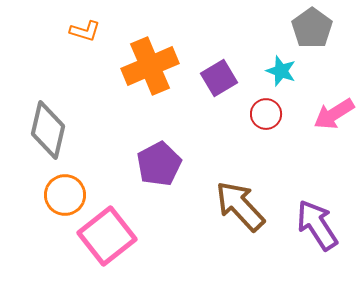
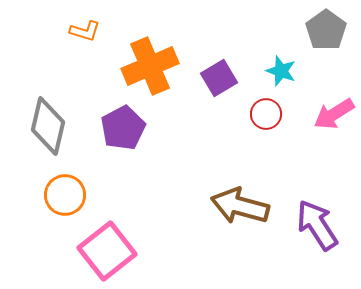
gray pentagon: moved 14 px right, 2 px down
gray diamond: moved 4 px up
purple pentagon: moved 36 px left, 36 px up
brown arrow: rotated 32 degrees counterclockwise
pink square: moved 15 px down
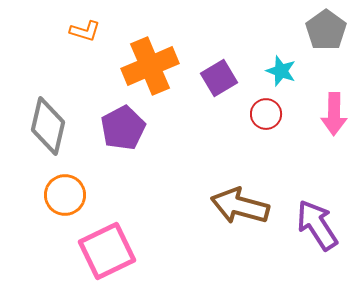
pink arrow: rotated 57 degrees counterclockwise
pink square: rotated 12 degrees clockwise
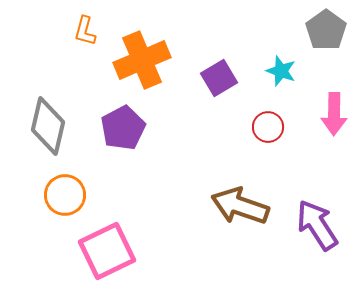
orange L-shape: rotated 88 degrees clockwise
orange cross: moved 8 px left, 6 px up
red circle: moved 2 px right, 13 px down
brown arrow: rotated 4 degrees clockwise
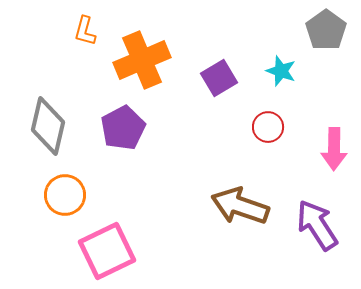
pink arrow: moved 35 px down
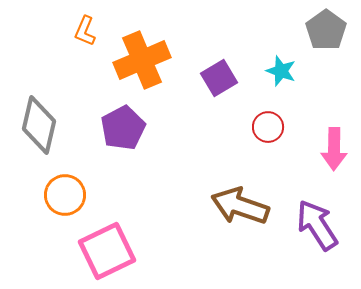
orange L-shape: rotated 8 degrees clockwise
gray diamond: moved 9 px left, 1 px up
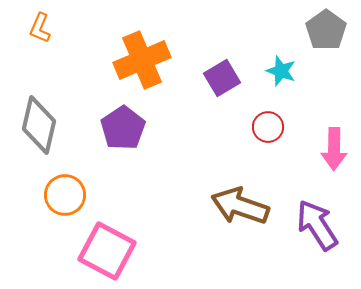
orange L-shape: moved 45 px left, 3 px up
purple square: moved 3 px right
purple pentagon: rotated 6 degrees counterclockwise
pink square: rotated 36 degrees counterclockwise
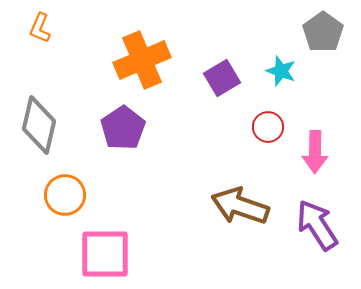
gray pentagon: moved 3 px left, 2 px down
pink arrow: moved 19 px left, 3 px down
pink square: moved 2 px left, 3 px down; rotated 28 degrees counterclockwise
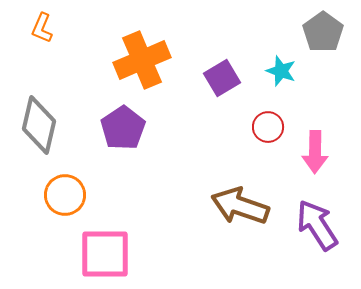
orange L-shape: moved 2 px right
